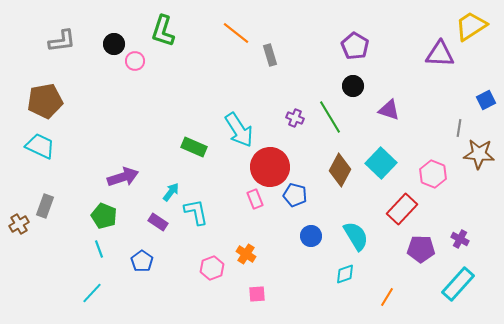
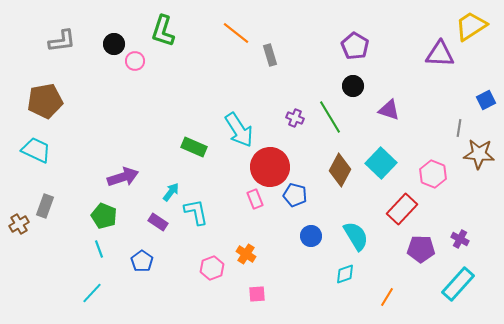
cyan trapezoid at (40, 146): moved 4 px left, 4 px down
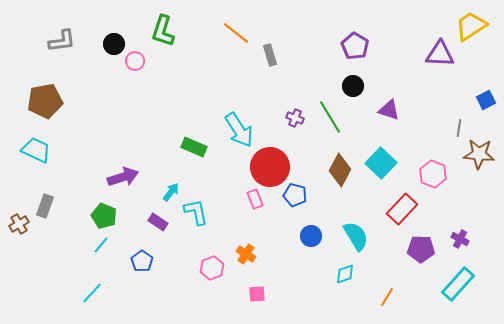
cyan line at (99, 249): moved 2 px right, 4 px up; rotated 60 degrees clockwise
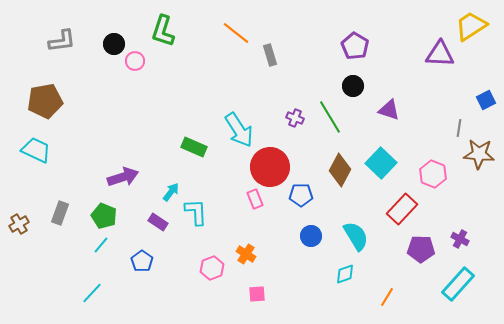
blue pentagon at (295, 195): moved 6 px right; rotated 15 degrees counterclockwise
gray rectangle at (45, 206): moved 15 px right, 7 px down
cyan L-shape at (196, 212): rotated 8 degrees clockwise
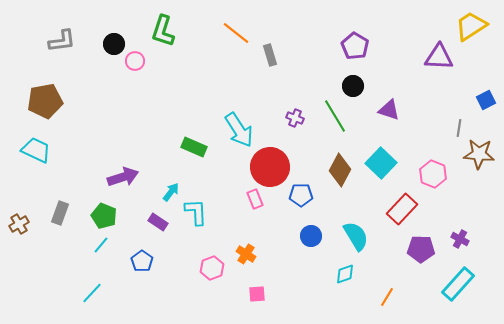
purple triangle at (440, 54): moved 1 px left, 3 px down
green line at (330, 117): moved 5 px right, 1 px up
